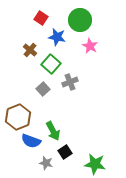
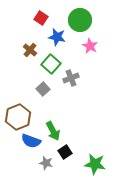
gray cross: moved 1 px right, 4 px up
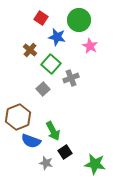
green circle: moved 1 px left
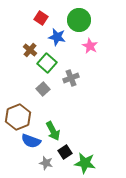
green square: moved 4 px left, 1 px up
green star: moved 10 px left, 1 px up
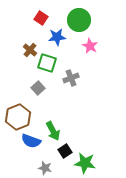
blue star: rotated 18 degrees counterclockwise
green square: rotated 24 degrees counterclockwise
gray square: moved 5 px left, 1 px up
black square: moved 1 px up
gray star: moved 1 px left, 5 px down
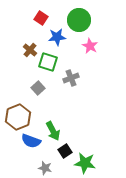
green square: moved 1 px right, 1 px up
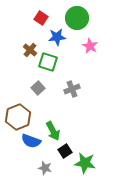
green circle: moved 2 px left, 2 px up
gray cross: moved 1 px right, 11 px down
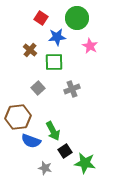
green square: moved 6 px right; rotated 18 degrees counterclockwise
brown hexagon: rotated 15 degrees clockwise
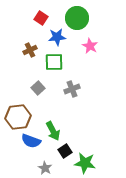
brown cross: rotated 24 degrees clockwise
gray star: rotated 16 degrees clockwise
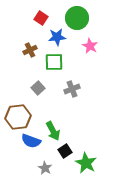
green star: moved 1 px right; rotated 20 degrees clockwise
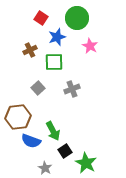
blue star: rotated 12 degrees counterclockwise
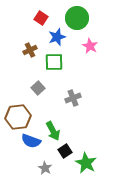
gray cross: moved 1 px right, 9 px down
